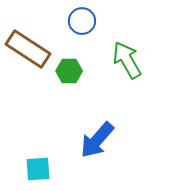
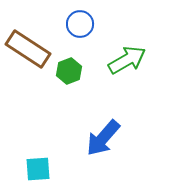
blue circle: moved 2 px left, 3 px down
green arrow: rotated 90 degrees clockwise
green hexagon: rotated 20 degrees counterclockwise
blue arrow: moved 6 px right, 2 px up
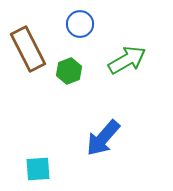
brown rectangle: rotated 30 degrees clockwise
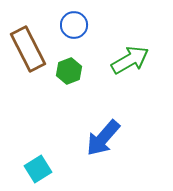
blue circle: moved 6 px left, 1 px down
green arrow: moved 3 px right
cyan square: rotated 28 degrees counterclockwise
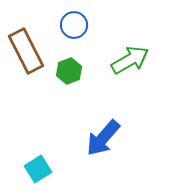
brown rectangle: moved 2 px left, 2 px down
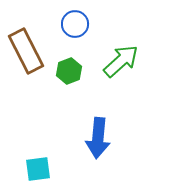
blue circle: moved 1 px right, 1 px up
green arrow: moved 9 px left, 1 px down; rotated 12 degrees counterclockwise
blue arrow: moved 5 px left; rotated 36 degrees counterclockwise
cyan square: rotated 24 degrees clockwise
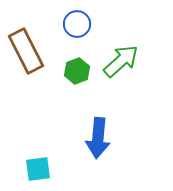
blue circle: moved 2 px right
green hexagon: moved 8 px right
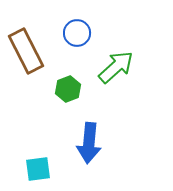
blue circle: moved 9 px down
green arrow: moved 5 px left, 6 px down
green hexagon: moved 9 px left, 18 px down
blue arrow: moved 9 px left, 5 px down
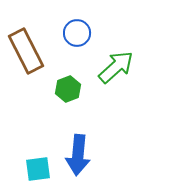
blue arrow: moved 11 px left, 12 px down
